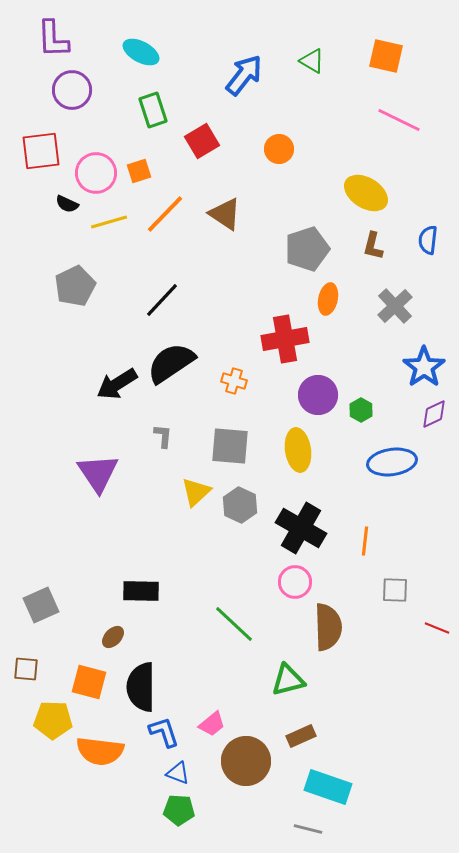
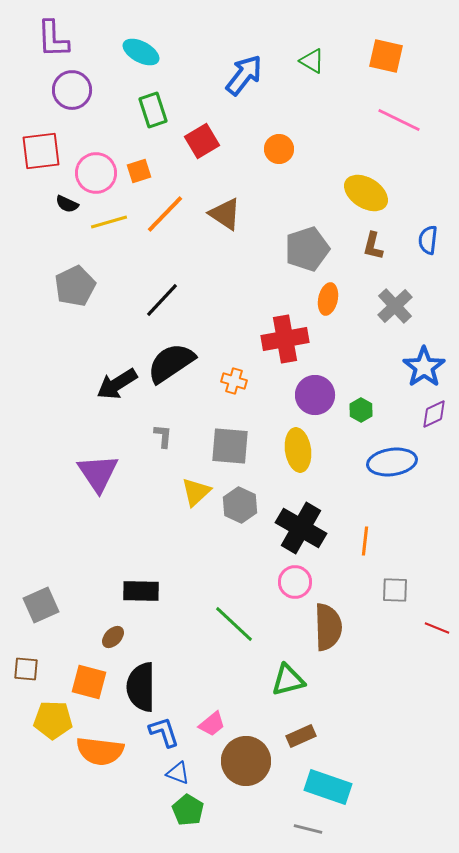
purple circle at (318, 395): moved 3 px left
green pentagon at (179, 810): moved 9 px right; rotated 28 degrees clockwise
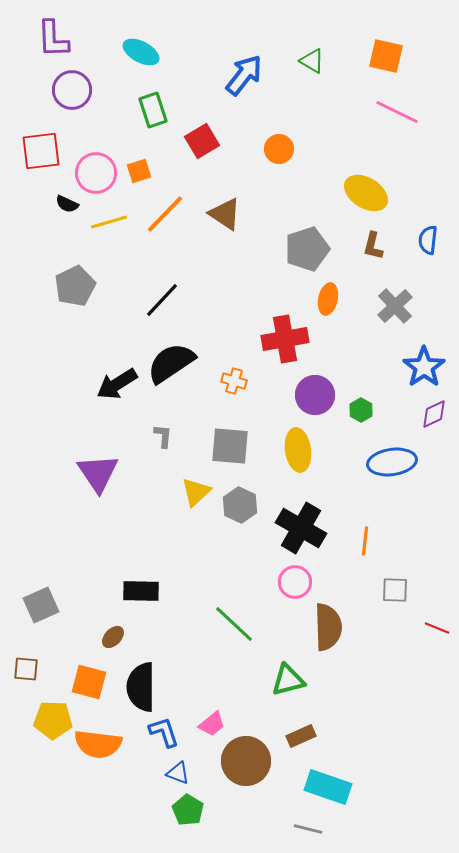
pink line at (399, 120): moved 2 px left, 8 px up
orange semicircle at (100, 751): moved 2 px left, 7 px up
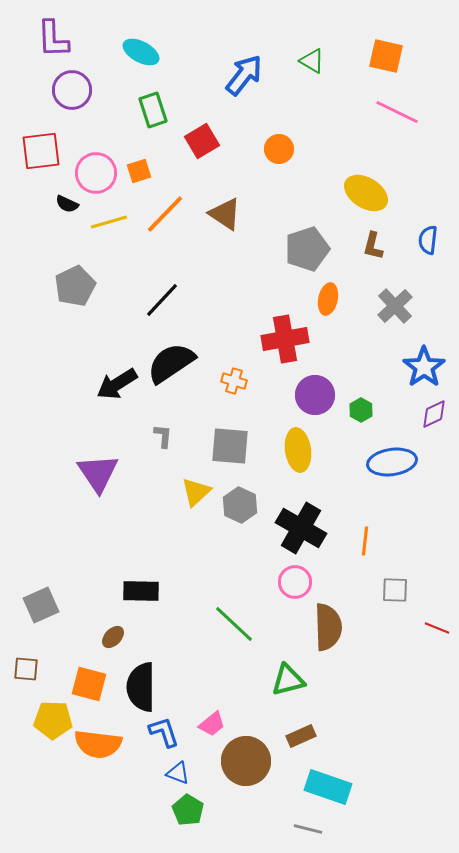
orange square at (89, 682): moved 2 px down
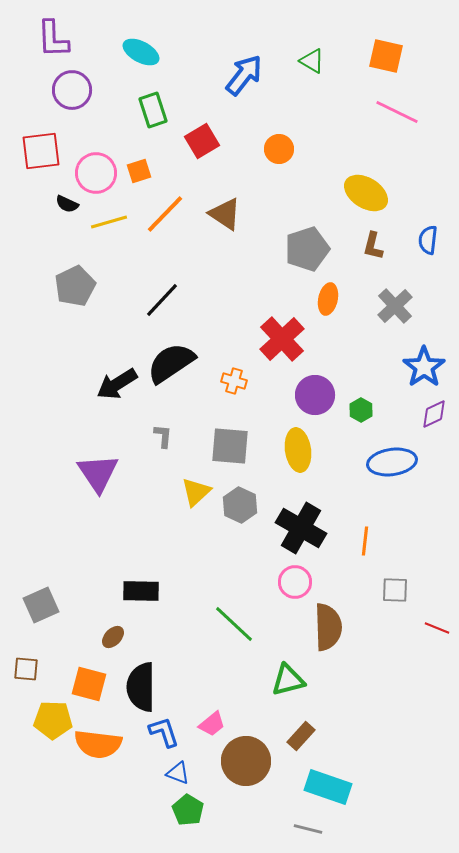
red cross at (285, 339): moved 3 px left; rotated 33 degrees counterclockwise
brown rectangle at (301, 736): rotated 24 degrees counterclockwise
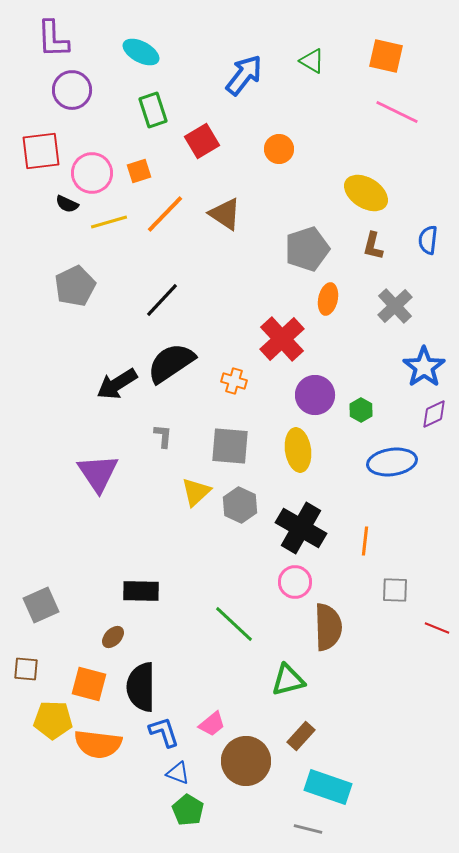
pink circle at (96, 173): moved 4 px left
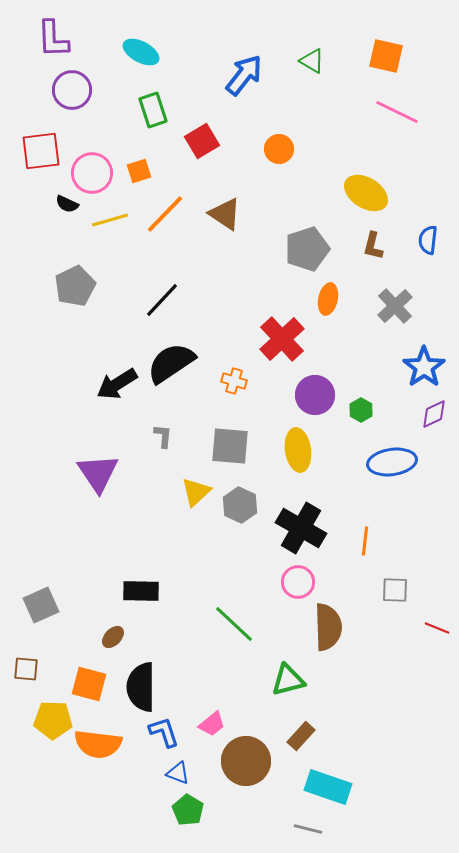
yellow line at (109, 222): moved 1 px right, 2 px up
pink circle at (295, 582): moved 3 px right
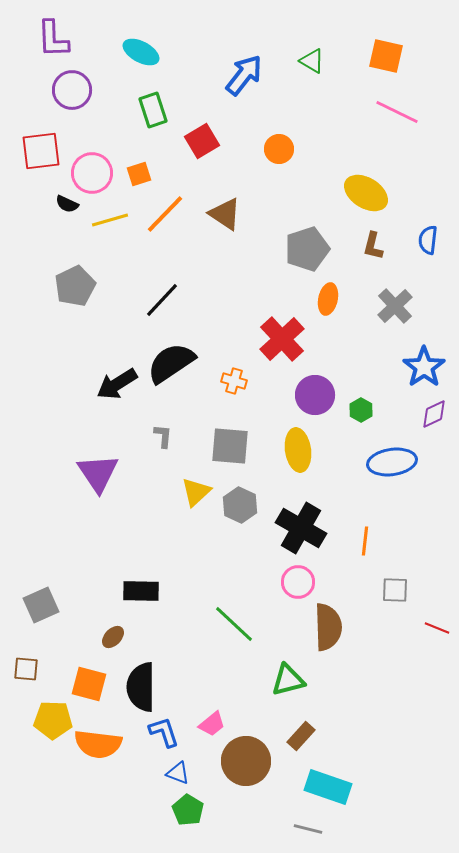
orange square at (139, 171): moved 3 px down
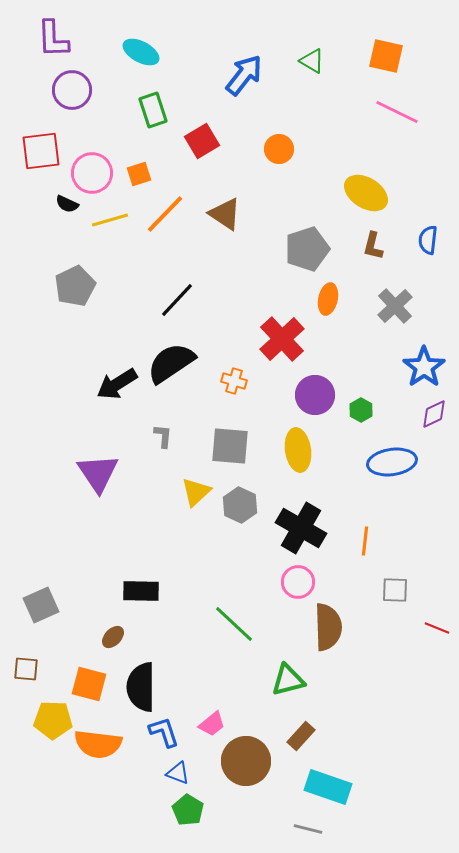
black line at (162, 300): moved 15 px right
